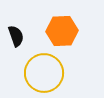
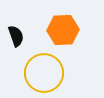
orange hexagon: moved 1 px right, 1 px up
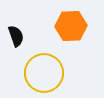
orange hexagon: moved 8 px right, 4 px up
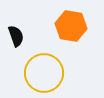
orange hexagon: rotated 12 degrees clockwise
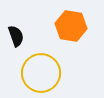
yellow circle: moved 3 px left
